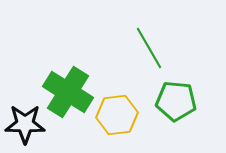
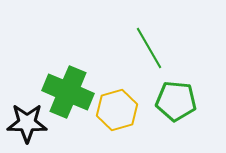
green cross: rotated 9 degrees counterclockwise
yellow hexagon: moved 5 px up; rotated 9 degrees counterclockwise
black star: moved 2 px right, 1 px up
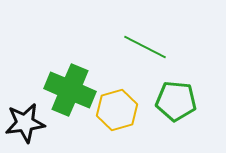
green line: moved 4 px left, 1 px up; rotated 33 degrees counterclockwise
green cross: moved 2 px right, 2 px up
black star: moved 2 px left; rotated 9 degrees counterclockwise
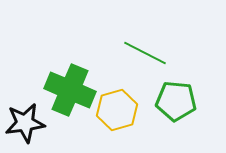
green line: moved 6 px down
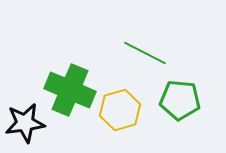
green pentagon: moved 4 px right, 1 px up
yellow hexagon: moved 3 px right
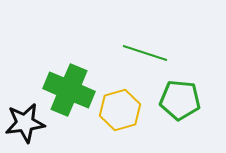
green line: rotated 9 degrees counterclockwise
green cross: moved 1 px left
